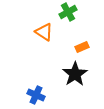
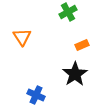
orange triangle: moved 22 px left, 5 px down; rotated 24 degrees clockwise
orange rectangle: moved 2 px up
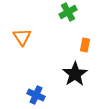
orange rectangle: moved 3 px right; rotated 56 degrees counterclockwise
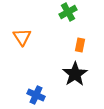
orange rectangle: moved 5 px left
